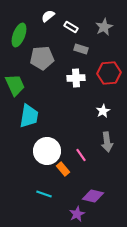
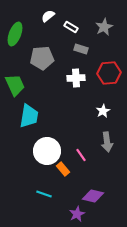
green ellipse: moved 4 px left, 1 px up
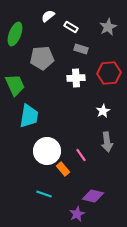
gray star: moved 4 px right
